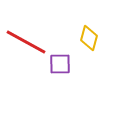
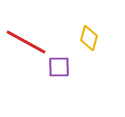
purple square: moved 1 px left, 3 px down
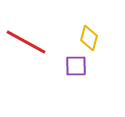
purple square: moved 17 px right, 1 px up
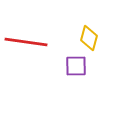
red line: rotated 21 degrees counterclockwise
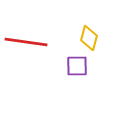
purple square: moved 1 px right
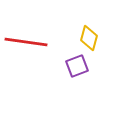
purple square: rotated 20 degrees counterclockwise
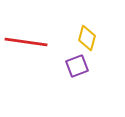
yellow diamond: moved 2 px left
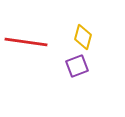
yellow diamond: moved 4 px left, 1 px up
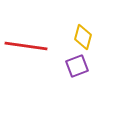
red line: moved 4 px down
